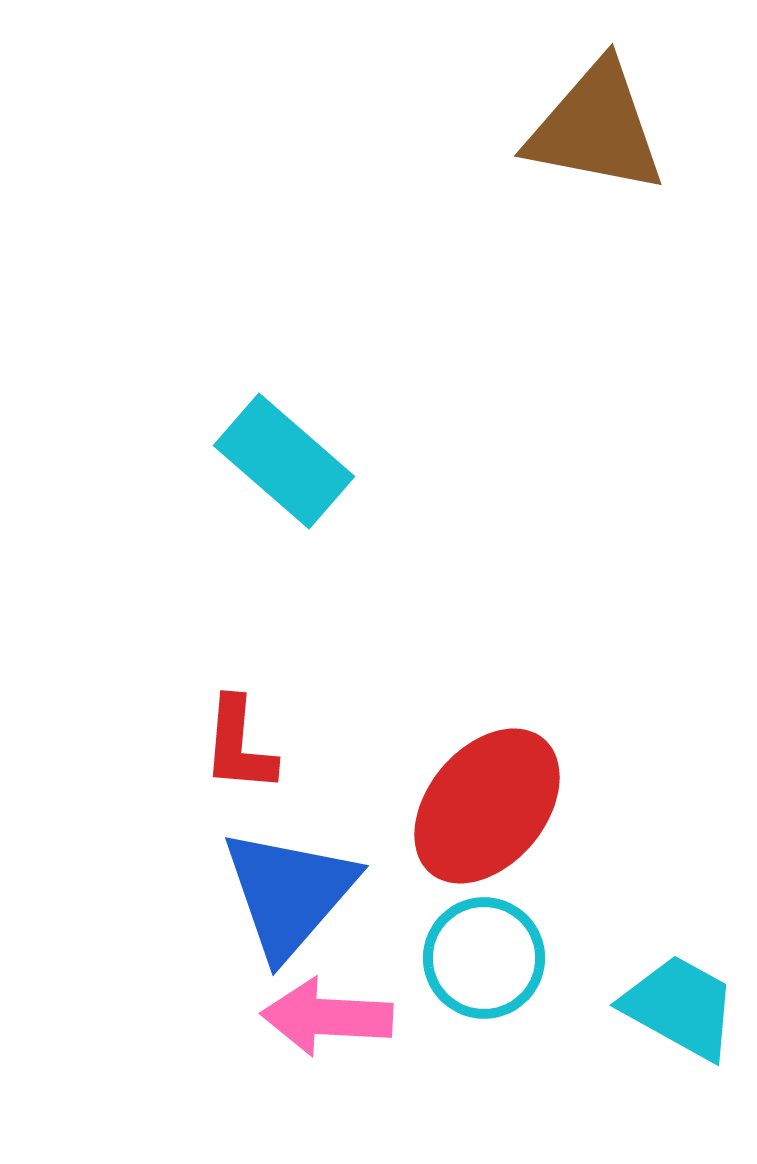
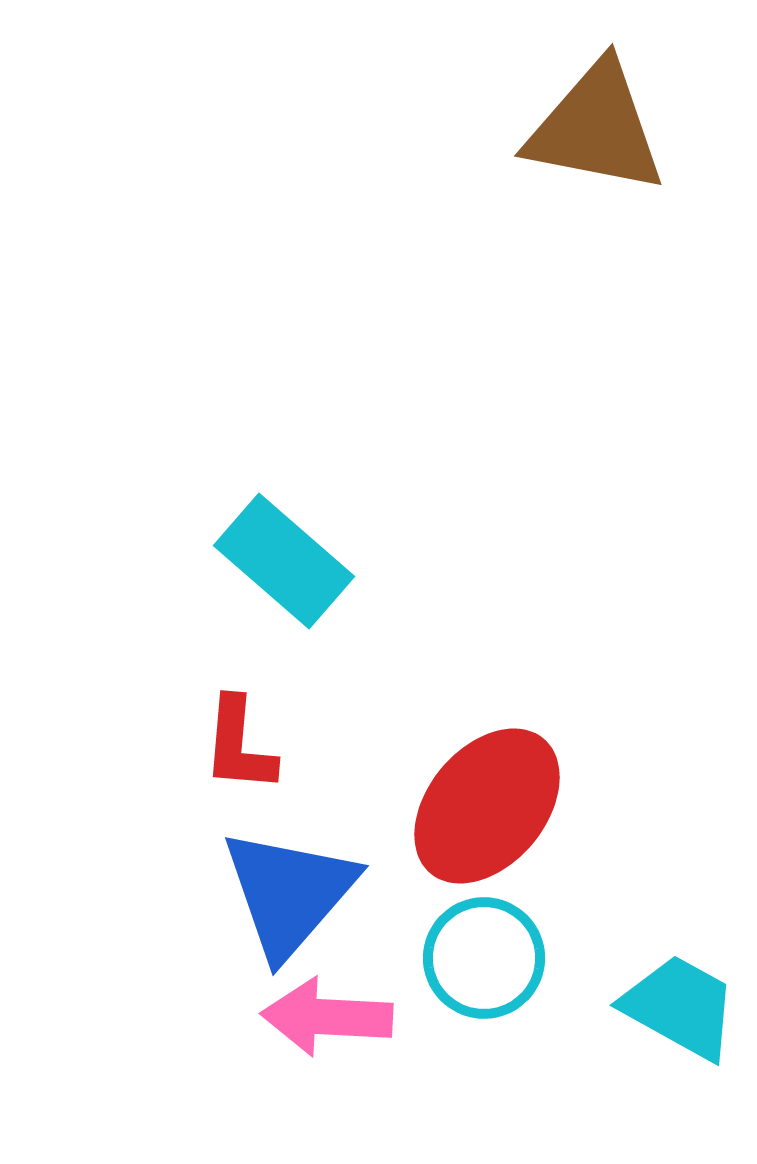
cyan rectangle: moved 100 px down
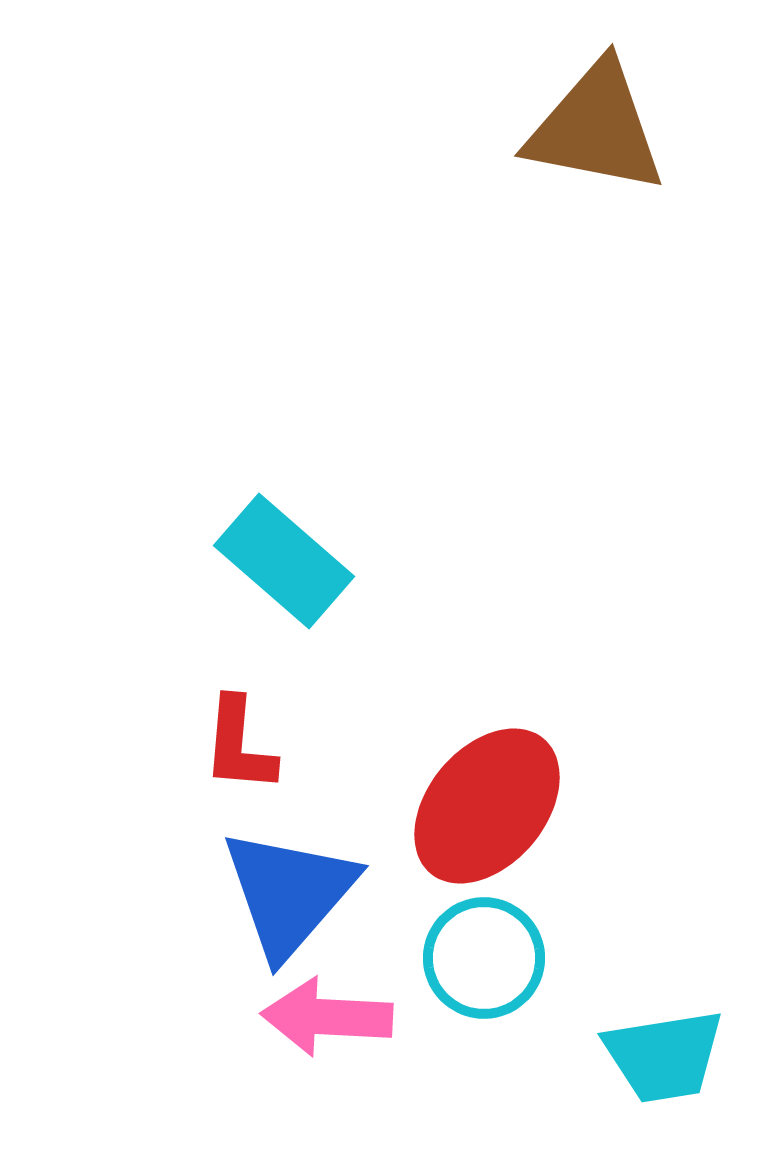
cyan trapezoid: moved 16 px left, 49 px down; rotated 142 degrees clockwise
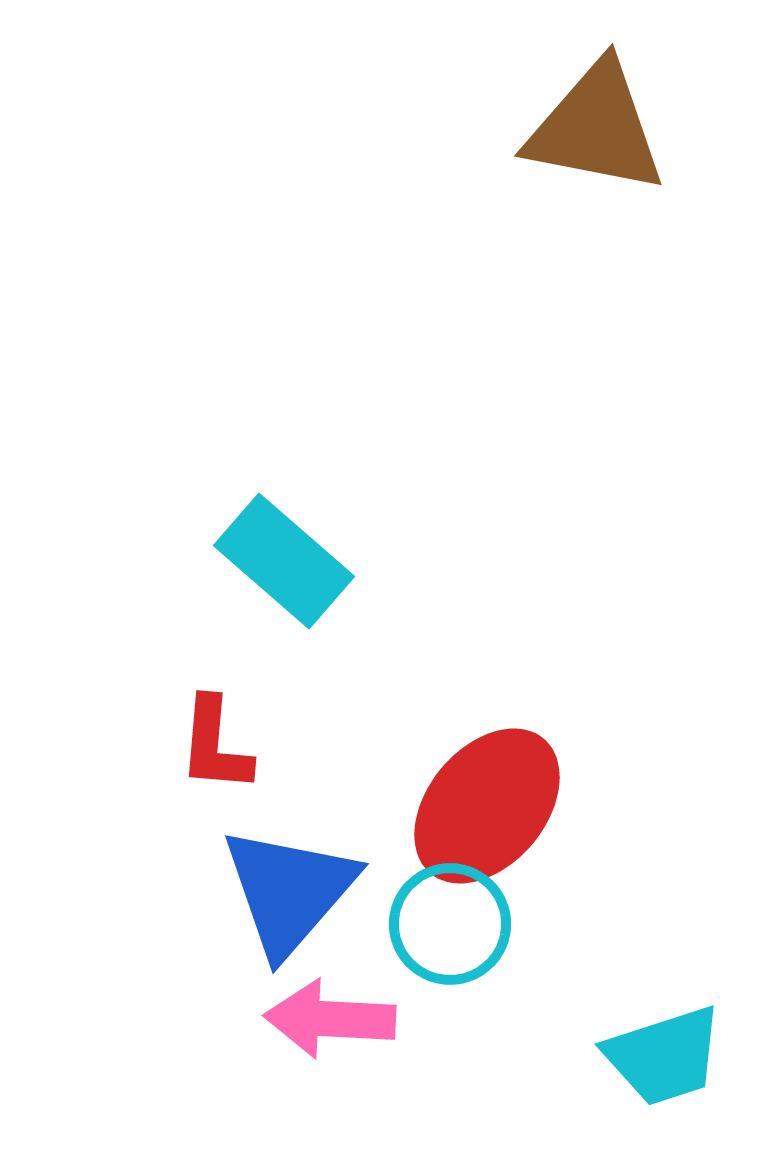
red L-shape: moved 24 px left
blue triangle: moved 2 px up
cyan circle: moved 34 px left, 34 px up
pink arrow: moved 3 px right, 2 px down
cyan trapezoid: rotated 9 degrees counterclockwise
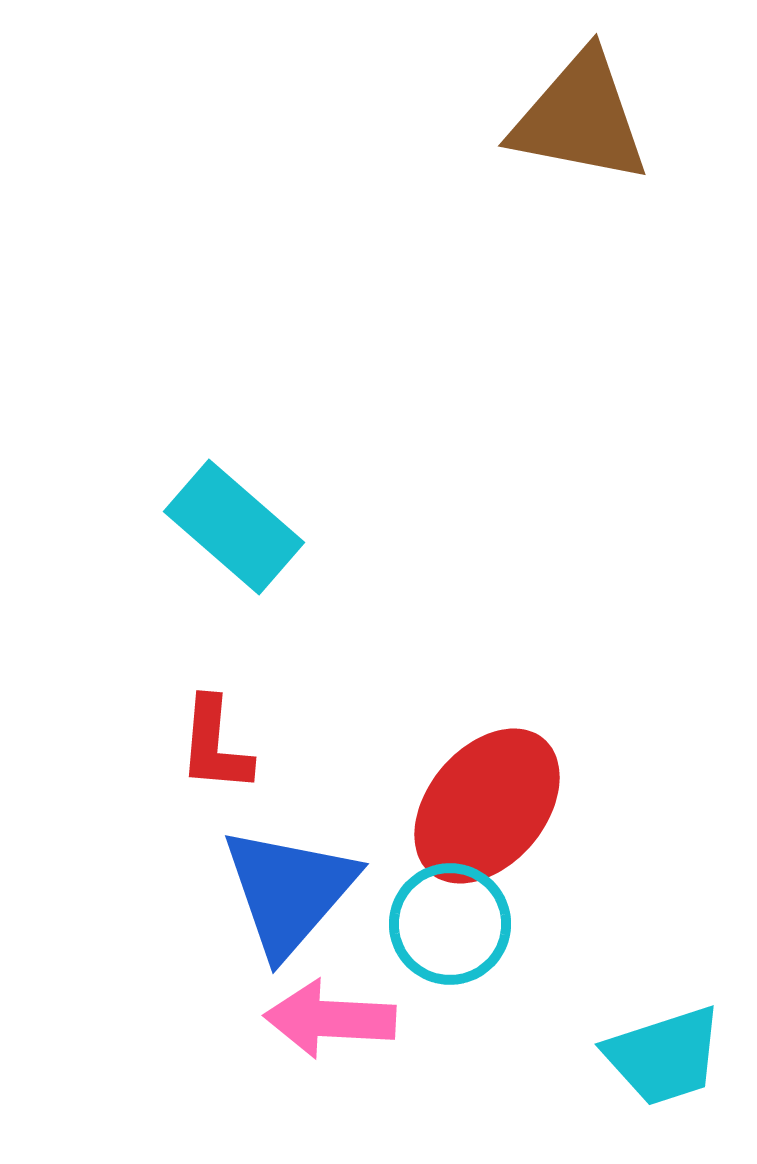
brown triangle: moved 16 px left, 10 px up
cyan rectangle: moved 50 px left, 34 px up
